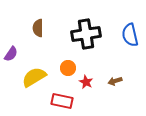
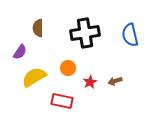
black cross: moved 1 px left, 1 px up
purple semicircle: moved 9 px right, 2 px up
red star: moved 4 px right; rotated 16 degrees clockwise
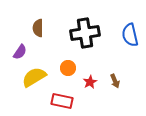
brown arrow: rotated 96 degrees counterclockwise
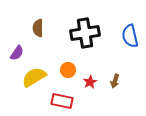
blue semicircle: moved 1 px down
purple semicircle: moved 3 px left, 1 px down
orange circle: moved 2 px down
brown arrow: rotated 40 degrees clockwise
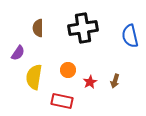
black cross: moved 2 px left, 5 px up
purple semicircle: moved 1 px right
yellow semicircle: rotated 50 degrees counterclockwise
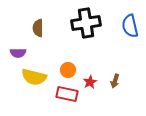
black cross: moved 3 px right, 5 px up
blue semicircle: moved 10 px up
purple semicircle: rotated 56 degrees clockwise
yellow semicircle: rotated 85 degrees counterclockwise
red rectangle: moved 5 px right, 7 px up
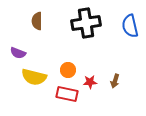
brown semicircle: moved 1 px left, 7 px up
purple semicircle: rotated 21 degrees clockwise
red star: rotated 24 degrees clockwise
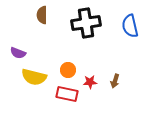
brown semicircle: moved 5 px right, 6 px up
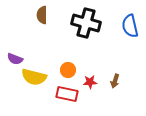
black cross: rotated 24 degrees clockwise
purple semicircle: moved 3 px left, 6 px down
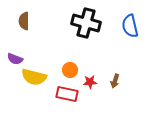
brown semicircle: moved 18 px left, 6 px down
orange circle: moved 2 px right
